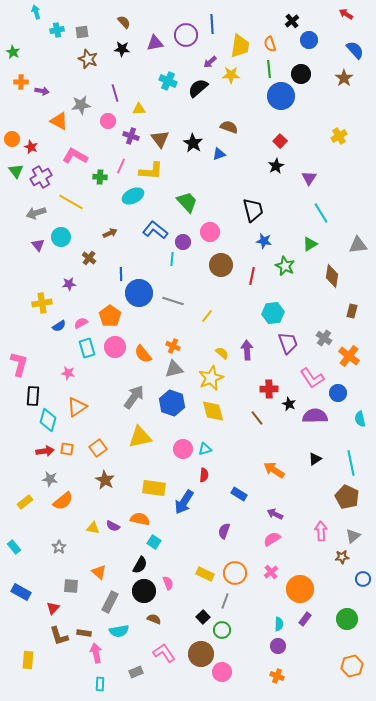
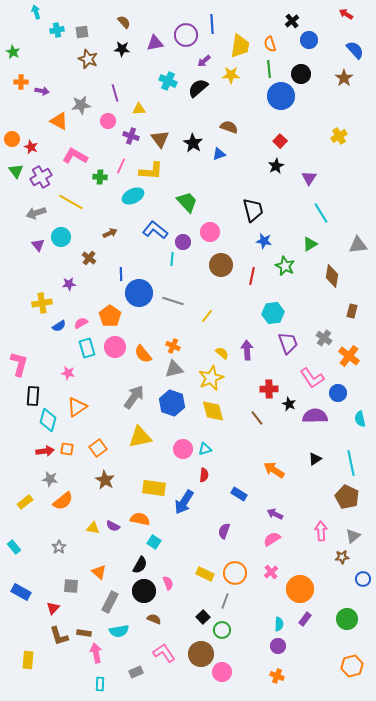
purple arrow at (210, 62): moved 6 px left, 1 px up
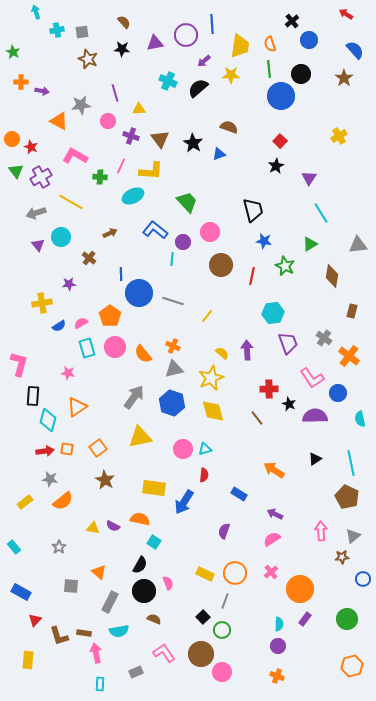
red triangle at (53, 608): moved 18 px left, 12 px down
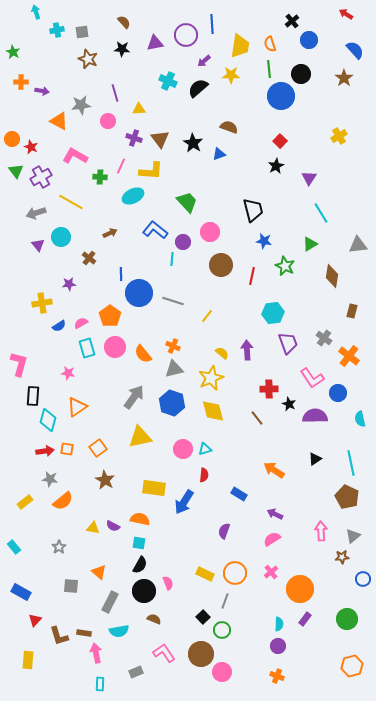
purple cross at (131, 136): moved 3 px right, 2 px down
cyan square at (154, 542): moved 15 px left, 1 px down; rotated 24 degrees counterclockwise
